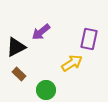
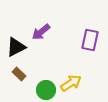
purple rectangle: moved 1 px right, 1 px down
yellow arrow: moved 1 px left, 20 px down
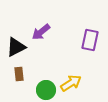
brown rectangle: rotated 40 degrees clockwise
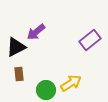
purple arrow: moved 5 px left
purple rectangle: rotated 40 degrees clockwise
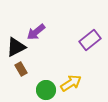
brown rectangle: moved 2 px right, 5 px up; rotated 24 degrees counterclockwise
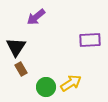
purple arrow: moved 15 px up
purple rectangle: rotated 35 degrees clockwise
black triangle: rotated 30 degrees counterclockwise
green circle: moved 3 px up
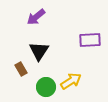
black triangle: moved 23 px right, 4 px down
yellow arrow: moved 2 px up
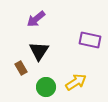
purple arrow: moved 2 px down
purple rectangle: rotated 15 degrees clockwise
brown rectangle: moved 1 px up
yellow arrow: moved 5 px right, 1 px down
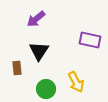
brown rectangle: moved 4 px left; rotated 24 degrees clockwise
yellow arrow: rotated 95 degrees clockwise
green circle: moved 2 px down
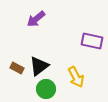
purple rectangle: moved 2 px right, 1 px down
black triangle: moved 15 px down; rotated 20 degrees clockwise
brown rectangle: rotated 56 degrees counterclockwise
yellow arrow: moved 5 px up
